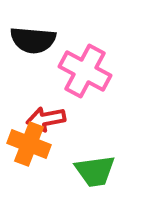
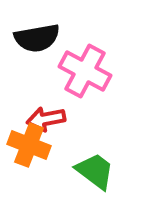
black semicircle: moved 4 px right, 2 px up; rotated 15 degrees counterclockwise
orange cross: moved 1 px down
green trapezoid: rotated 135 degrees counterclockwise
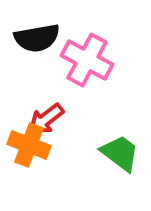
pink cross: moved 2 px right, 11 px up
red arrow: rotated 27 degrees counterclockwise
green trapezoid: moved 25 px right, 18 px up
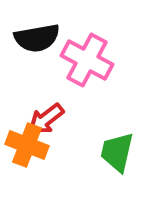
orange cross: moved 2 px left
green trapezoid: moved 3 px left, 1 px up; rotated 114 degrees counterclockwise
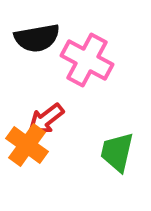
orange cross: rotated 15 degrees clockwise
